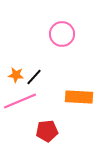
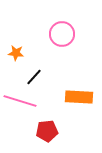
orange star: moved 22 px up
pink line: rotated 40 degrees clockwise
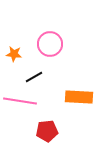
pink circle: moved 12 px left, 10 px down
orange star: moved 2 px left, 1 px down
black line: rotated 18 degrees clockwise
pink line: rotated 8 degrees counterclockwise
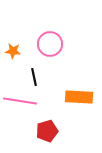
orange star: moved 1 px left, 3 px up
black line: rotated 72 degrees counterclockwise
red pentagon: rotated 10 degrees counterclockwise
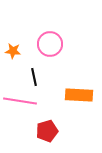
orange rectangle: moved 2 px up
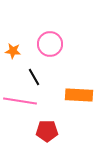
black line: rotated 18 degrees counterclockwise
red pentagon: rotated 15 degrees clockwise
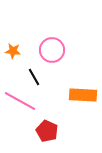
pink circle: moved 2 px right, 6 px down
orange rectangle: moved 4 px right
pink line: rotated 20 degrees clockwise
red pentagon: rotated 25 degrees clockwise
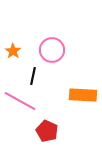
orange star: rotated 28 degrees clockwise
black line: moved 1 px left, 1 px up; rotated 42 degrees clockwise
